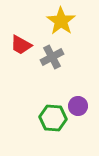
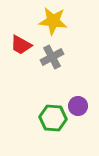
yellow star: moved 8 px left; rotated 28 degrees counterclockwise
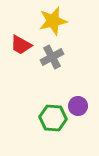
yellow star: rotated 20 degrees counterclockwise
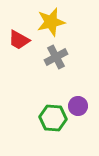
yellow star: moved 2 px left, 1 px down
red trapezoid: moved 2 px left, 5 px up
gray cross: moved 4 px right
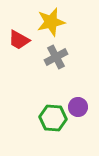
purple circle: moved 1 px down
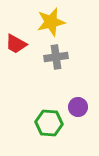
red trapezoid: moved 3 px left, 4 px down
gray cross: rotated 20 degrees clockwise
green hexagon: moved 4 px left, 5 px down
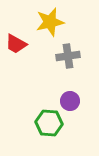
yellow star: moved 1 px left
gray cross: moved 12 px right, 1 px up
purple circle: moved 8 px left, 6 px up
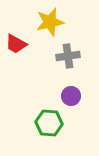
purple circle: moved 1 px right, 5 px up
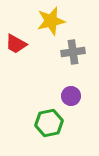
yellow star: moved 1 px right, 1 px up
gray cross: moved 5 px right, 4 px up
green hexagon: rotated 16 degrees counterclockwise
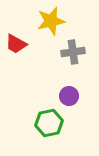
purple circle: moved 2 px left
